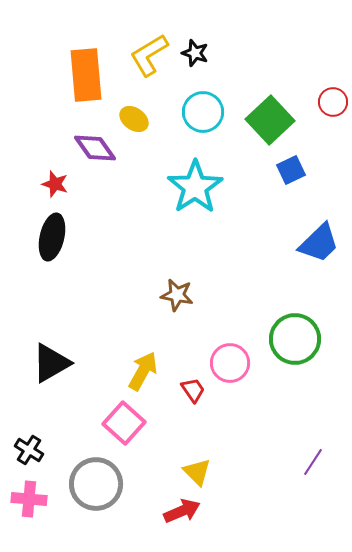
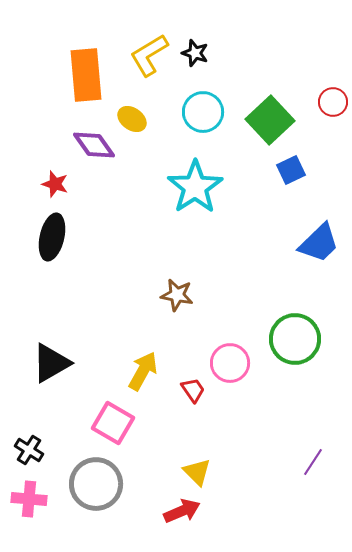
yellow ellipse: moved 2 px left
purple diamond: moved 1 px left, 3 px up
pink square: moved 11 px left; rotated 12 degrees counterclockwise
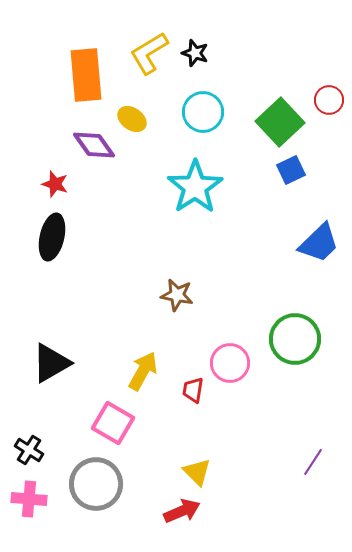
yellow L-shape: moved 2 px up
red circle: moved 4 px left, 2 px up
green square: moved 10 px right, 2 px down
red trapezoid: rotated 136 degrees counterclockwise
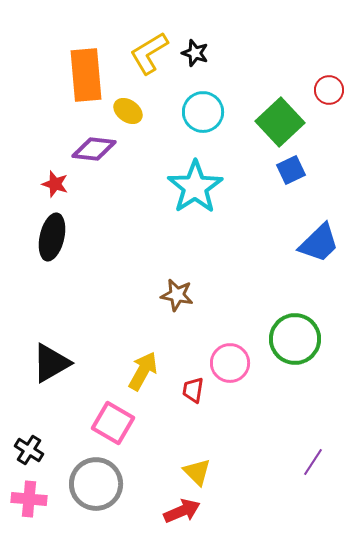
red circle: moved 10 px up
yellow ellipse: moved 4 px left, 8 px up
purple diamond: moved 4 px down; rotated 48 degrees counterclockwise
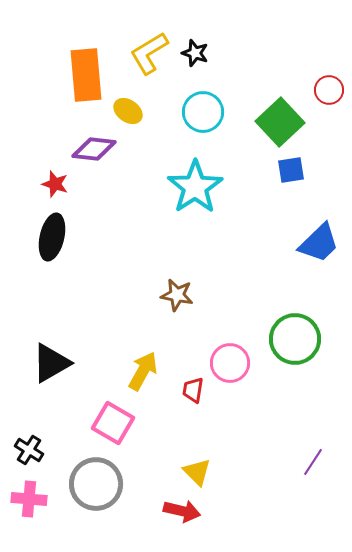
blue square: rotated 16 degrees clockwise
red arrow: rotated 36 degrees clockwise
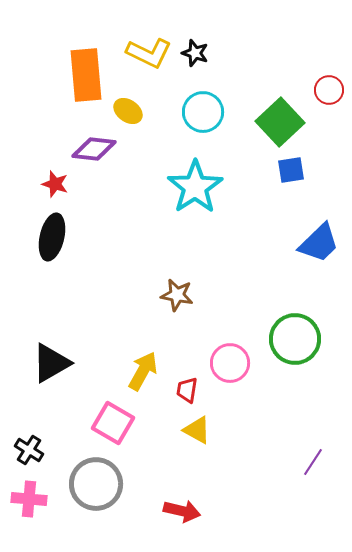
yellow L-shape: rotated 123 degrees counterclockwise
red trapezoid: moved 6 px left
yellow triangle: moved 42 px up; rotated 16 degrees counterclockwise
